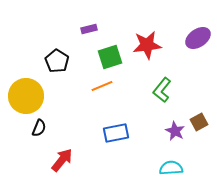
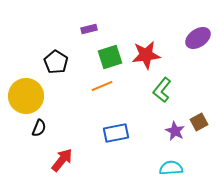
red star: moved 1 px left, 10 px down
black pentagon: moved 1 px left, 1 px down
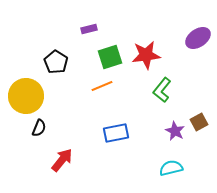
cyan semicircle: rotated 10 degrees counterclockwise
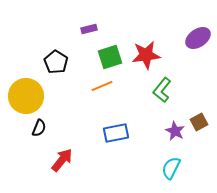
cyan semicircle: rotated 50 degrees counterclockwise
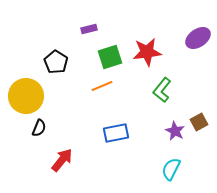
red star: moved 1 px right, 3 px up
cyan semicircle: moved 1 px down
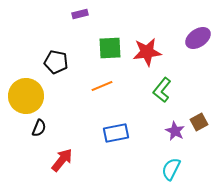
purple rectangle: moved 9 px left, 15 px up
green square: moved 9 px up; rotated 15 degrees clockwise
black pentagon: rotated 20 degrees counterclockwise
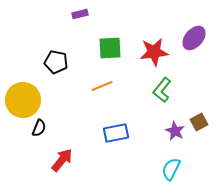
purple ellipse: moved 4 px left; rotated 15 degrees counterclockwise
red star: moved 7 px right
yellow circle: moved 3 px left, 4 px down
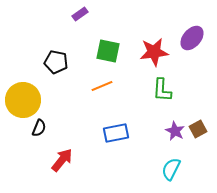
purple rectangle: rotated 21 degrees counterclockwise
purple ellipse: moved 2 px left
green square: moved 2 px left, 3 px down; rotated 15 degrees clockwise
green L-shape: rotated 35 degrees counterclockwise
brown square: moved 1 px left, 7 px down
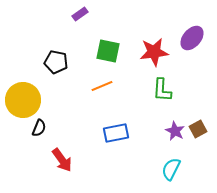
red arrow: rotated 105 degrees clockwise
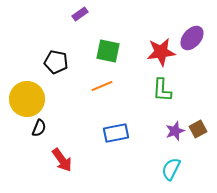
red star: moved 7 px right
yellow circle: moved 4 px right, 1 px up
purple star: rotated 24 degrees clockwise
